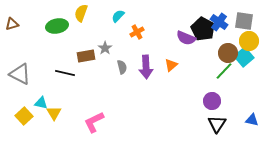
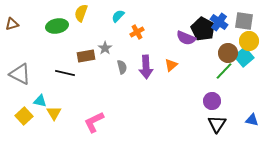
cyan triangle: moved 1 px left, 2 px up
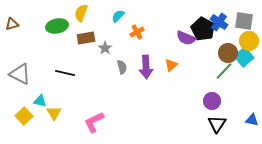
brown rectangle: moved 18 px up
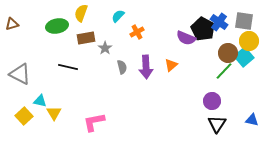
black line: moved 3 px right, 6 px up
pink L-shape: rotated 15 degrees clockwise
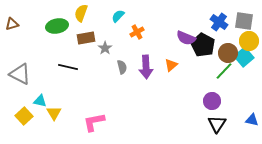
black pentagon: moved 16 px down
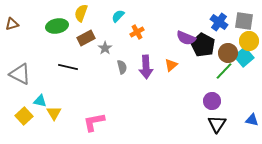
brown rectangle: rotated 18 degrees counterclockwise
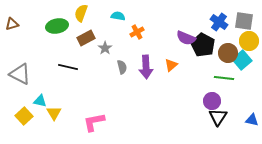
cyan semicircle: rotated 56 degrees clockwise
cyan square: moved 2 px left, 3 px down
green line: moved 7 px down; rotated 54 degrees clockwise
black triangle: moved 1 px right, 7 px up
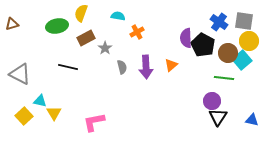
purple semicircle: rotated 66 degrees clockwise
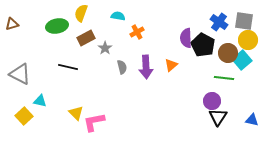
yellow circle: moved 1 px left, 1 px up
yellow triangle: moved 22 px right; rotated 14 degrees counterclockwise
